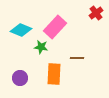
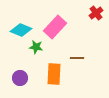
green star: moved 5 px left
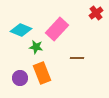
pink rectangle: moved 2 px right, 2 px down
orange rectangle: moved 12 px left, 1 px up; rotated 25 degrees counterclockwise
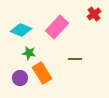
red cross: moved 2 px left, 1 px down
pink rectangle: moved 2 px up
green star: moved 7 px left, 6 px down
brown line: moved 2 px left, 1 px down
orange rectangle: rotated 10 degrees counterclockwise
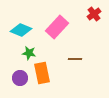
orange rectangle: rotated 20 degrees clockwise
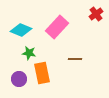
red cross: moved 2 px right
purple circle: moved 1 px left, 1 px down
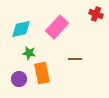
red cross: rotated 32 degrees counterclockwise
cyan diamond: moved 1 px up; rotated 35 degrees counterclockwise
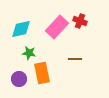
red cross: moved 16 px left, 7 px down
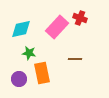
red cross: moved 3 px up
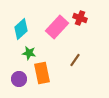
cyan diamond: rotated 30 degrees counterclockwise
brown line: moved 1 px down; rotated 56 degrees counterclockwise
